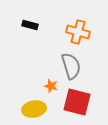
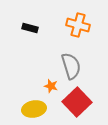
black rectangle: moved 3 px down
orange cross: moved 7 px up
red square: rotated 32 degrees clockwise
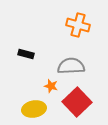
black rectangle: moved 4 px left, 26 px down
gray semicircle: rotated 76 degrees counterclockwise
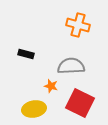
red square: moved 3 px right, 1 px down; rotated 20 degrees counterclockwise
